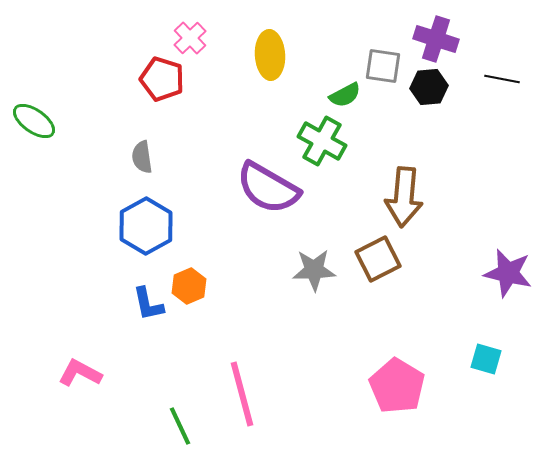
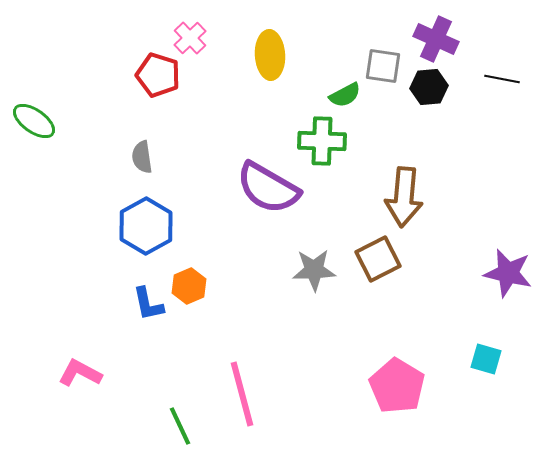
purple cross: rotated 6 degrees clockwise
red pentagon: moved 4 px left, 4 px up
green cross: rotated 27 degrees counterclockwise
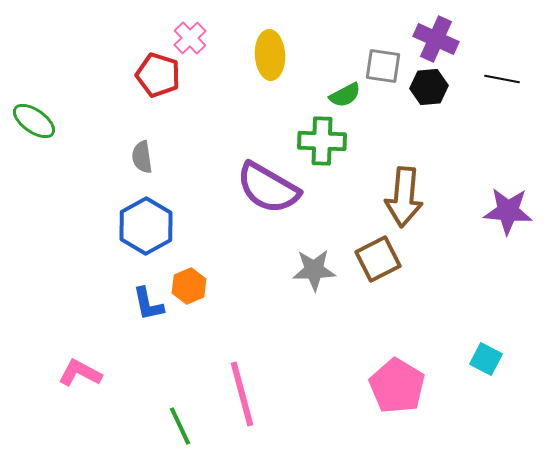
purple star: moved 62 px up; rotated 9 degrees counterclockwise
cyan square: rotated 12 degrees clockwise
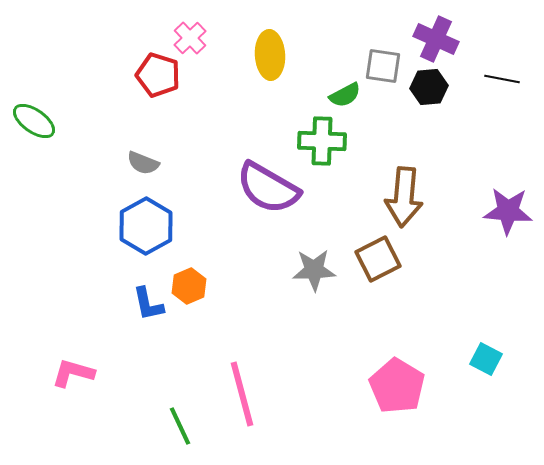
gray semicircle: moved 1 px right, 6 px down; rotated 60 degrees counterclockwise
pink L-shape: moved 7 px left; rotated 12 degrees counterclockwise
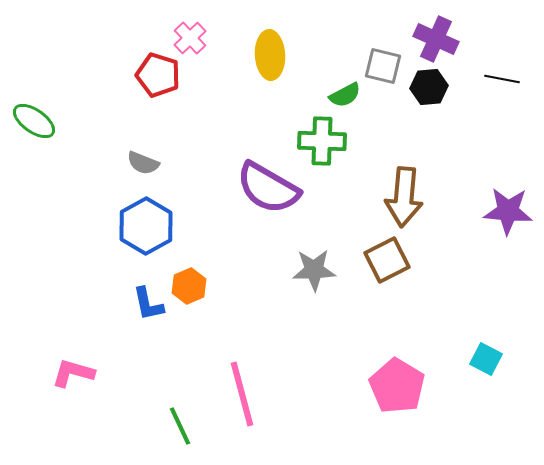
gray square: rotated 6 degrees clockwise
brown square: moved 9 px right, 1 px down
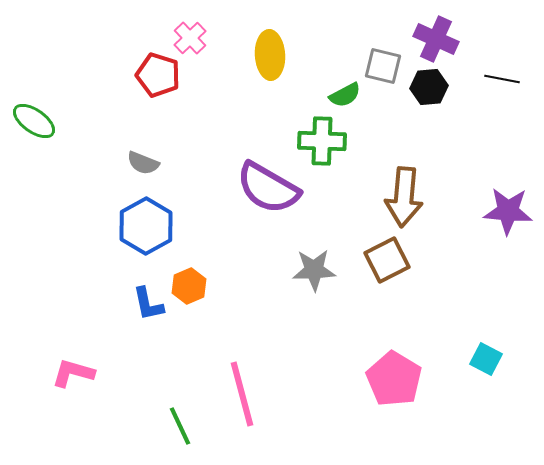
pink pentagon: moved 3 px left, 7 px up
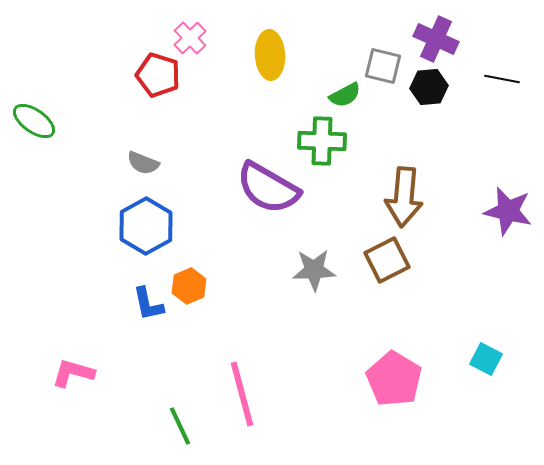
purple star: rotated 9 degrees clockwise
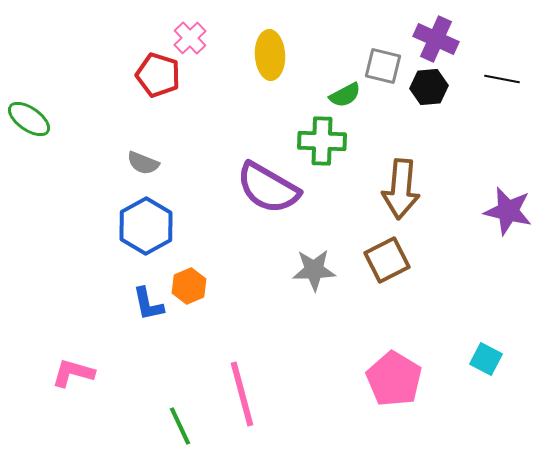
green ellipse: moved 5 px left, 2 px up
brown arrow: moved 3 px left, 8 px up
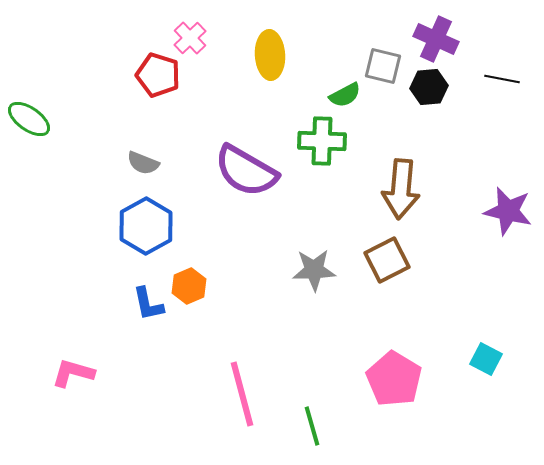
purple semicircle: moved 22 px left, 17 px up
green line: moved 132 px right; rotated 9 degrees clockwise
